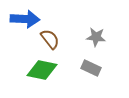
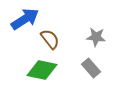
blue arrow: rotated 36 degrees counterclockwise
gray rectangle: rotated 24 degrees clockwise
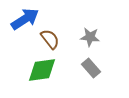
gray star: moved 6 px left
green diamond: rotated 20 degrees counterclockwise
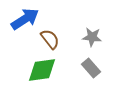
gray star: moved 2 px right
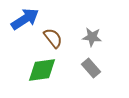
brown semicircle: moved 3 px right, 1 px up
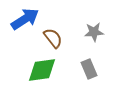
gray star: moved 2 px right, 5 px up; rotated 12 degrees counterclockwise
gray rectangle: moved 2 px left, 1 px down; rotated 18 degrees clockwise
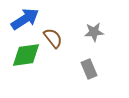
green diamond: moved 16 px left, 15 px up
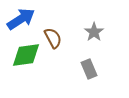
blue arrow: moved 4 px left
gray star: rotated 30 degrees counterclockwise
brown semicircle: rotated 10 degrees clockwise
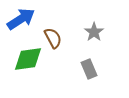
green diamond: moved 2 px right, 4 px down
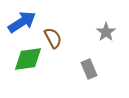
blue arrow: moved 1 px right, 3 px down
gray star: moved 12 px right
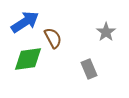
blue arrow: moved 3 px right
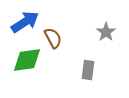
green diamond: moved 1 px left, 1 px down
gray rectangle: moved 1 px left, 1 px down; rotated 30 degrees clockwise
